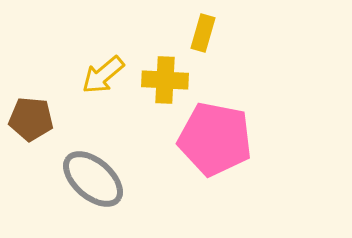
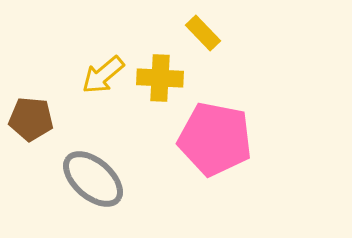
yellow rectangle: rotated 60 degrees counterclockwise
yellow cross: moved 5 px left, 2 px up
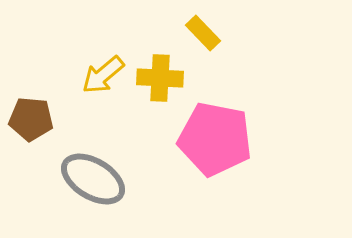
gray ellipse: rotated 10 degrees counterclockwise
